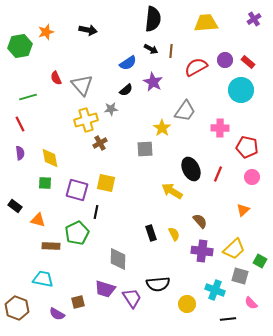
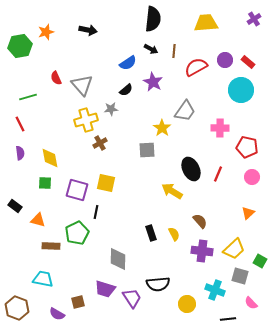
brown line at (171, 51): moved 3 px right
gray square at (145, 149): moved 2 px right, 1 px down
orange triangle at (243, 210): moved 5 px right, 3 px down
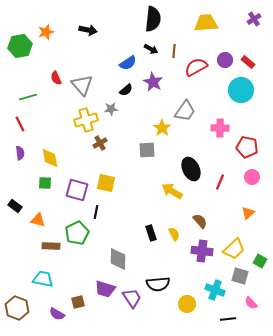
red line at (218, 174): moved 2 px right, 8 px down
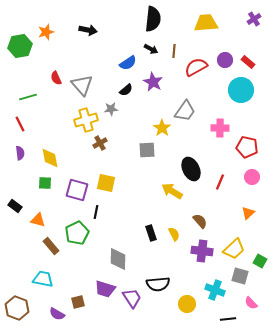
brown rectangle at (51, 246): rotated 48 degrees clockwise
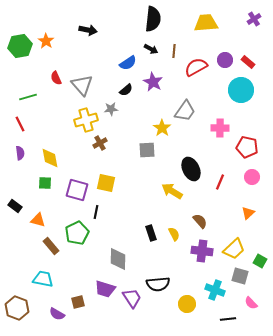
orange star at (46, 32): moved 9 px down; rotated 21 degrees counterclockwise
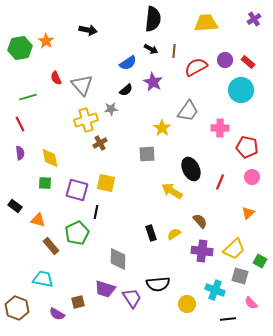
green hexagon at (20, 46): moved 2 px down
gray trapezoid at (185, 111): moved 3 px right
gray square at (147, 150): moved 4 px down
yellow semicircle at (174, 234): rotated 96 degrees counterclockwise
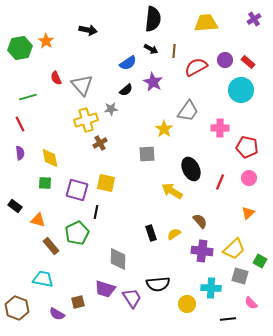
yellow star at (162, 128): moved 2 px right, 1 px down
pink circle at (252, 177): moved 3 px left, 1 px down
cyan cross at (215, 290): moved 4 px left, 2 px up; rotated 18 degrees counterclockwise
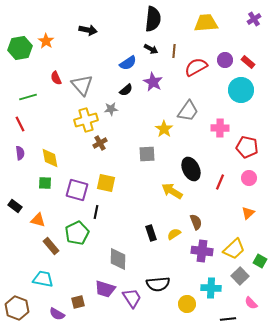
brown semicircle at (200, 221): moved 4 px left, 1 px down; rotated 21 degrees clockwise
gray square at (240, 276): rotated 30 degrees clockwise
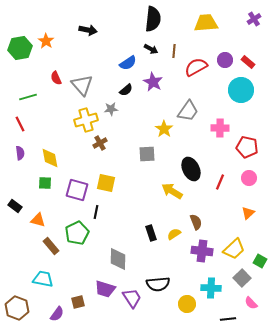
gray square at (240, 276): moved 2 px right, 2 px down
purple semicircle at (57, 314): rotated 84 degrees counterclockwise
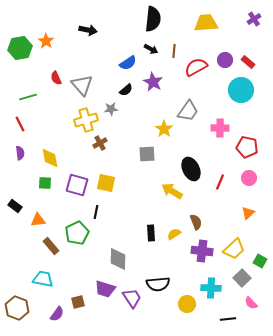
purple square at (77, 190): moved 5 px up
orange triangle at (38, 220): rotated 21 degrees counterclockwise
black rectangle at (151, 233): rotated 14 degrees clockwise
